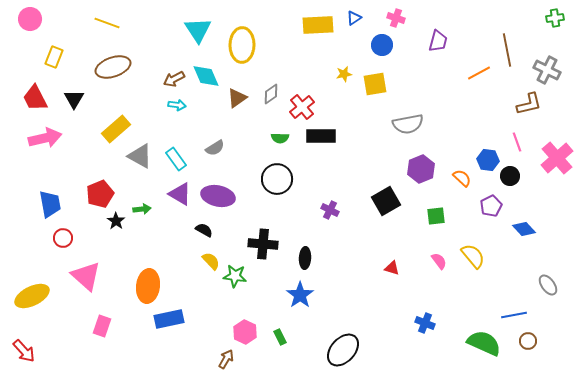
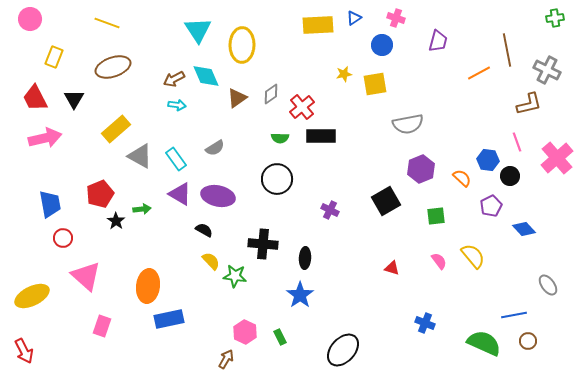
red arrow at (24, 351): rotated 15 degrees clockwise
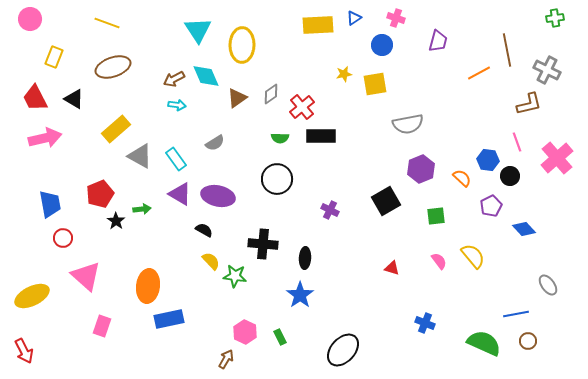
black triangle at (74, 99): rotated 30 degrees counterclockwise
gray semicircle at (215, 148): moved 5 px up
blue line at (514, 315): moved 2 px right, 1 px up
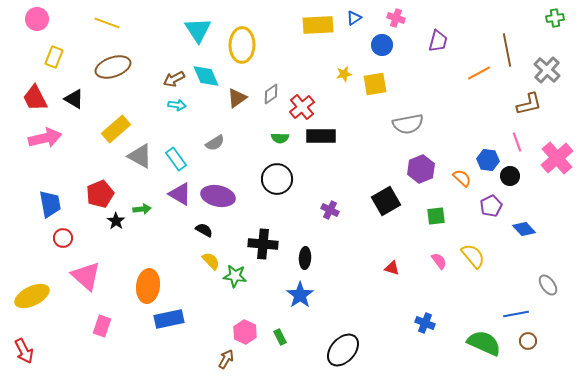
pink circle at (30, 19): moved 7 px right
gray cross at (547, 70): rotated 16 degrees clockwise
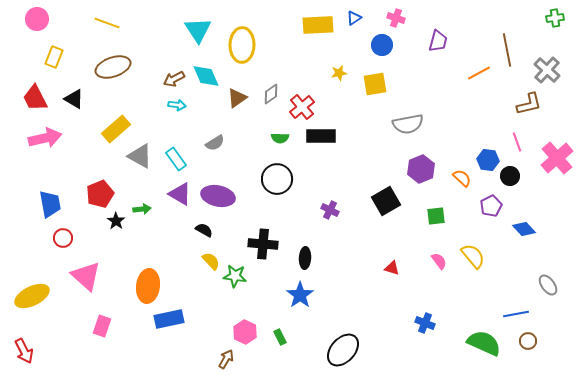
yellow star at (344, 74): moved 5 px left, 1 px up
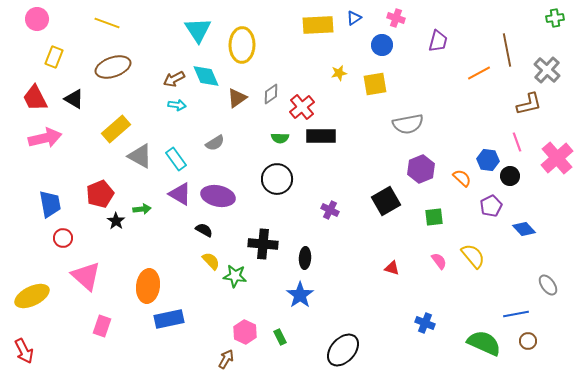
green square at (436, 216): moved 2 px left, 1 px down
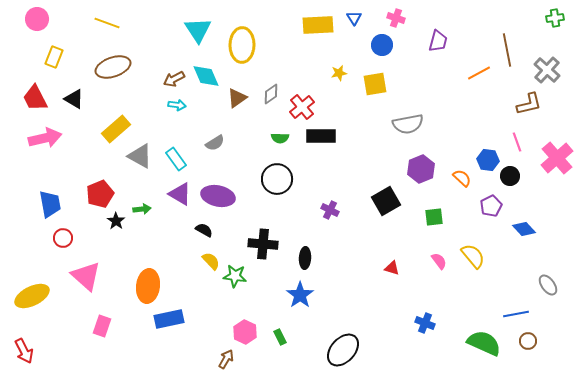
blue triangle at (354, 18): rotated 28 degrees counterclockwise
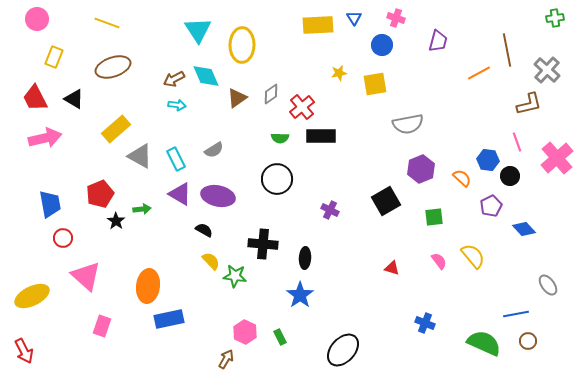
gray semicircle at (215, 143): moved 1 px left, 7 px down
cyan rectangle at (176, 159): rotated 10 degrees clockwise
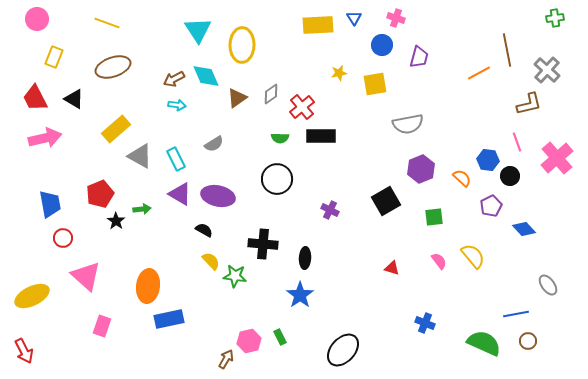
purple trapezoid at (438, 41): moved 19 px left, 16 px down
gray semicircle at (214, 150): moved 6 px up
pink hexagon at (245, 332): moved 4 px right, 9 px down; rotated 20 degrees clockwise
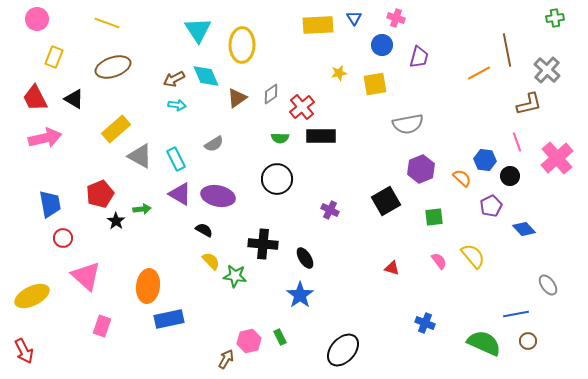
blue hexagon at (488, 160): moved 3 px left
black ellipse at (305, 258): rotated 35 degrees counterclockwise
